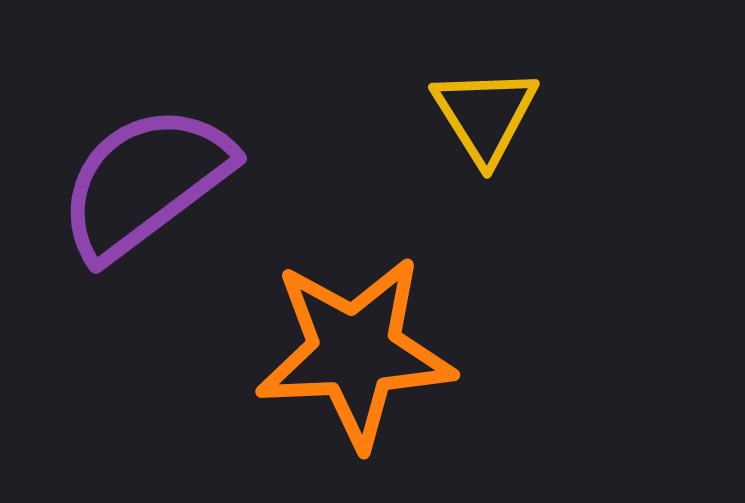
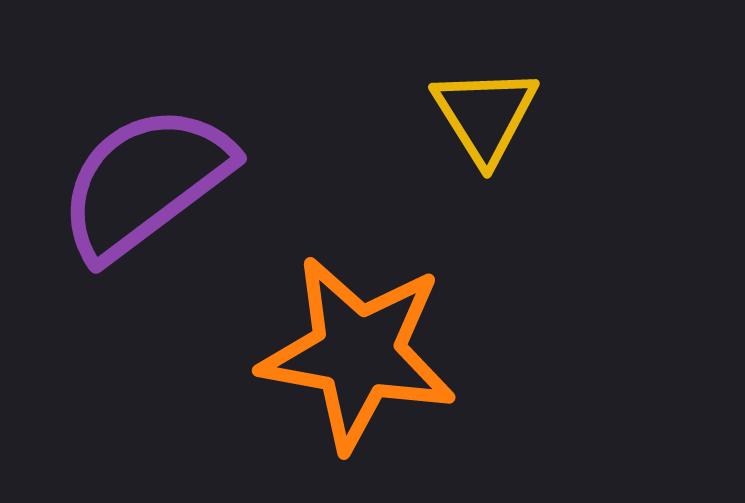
orange star: moved 3 px right, 1 px down; rotated 13 degrees clockwise
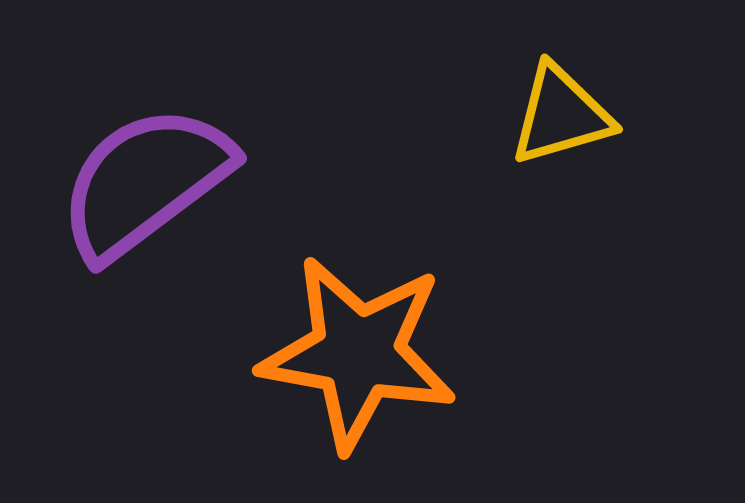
yellow triangle: moved 76 px right; rotated 46 degrees clockwise
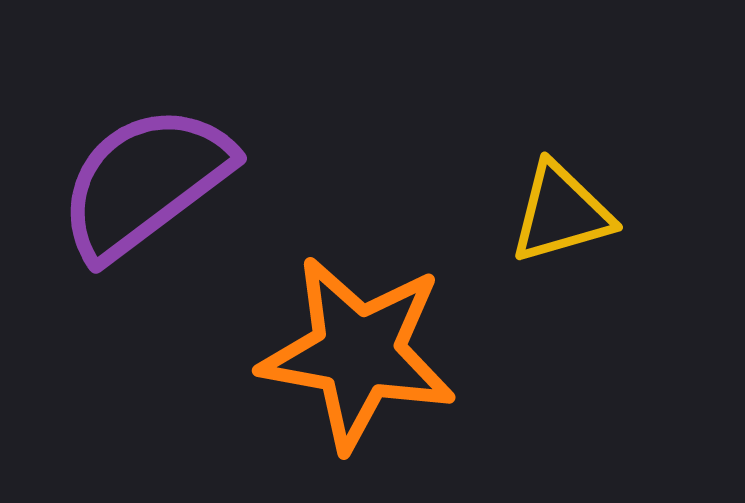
yellow triangle: moved 98 px down
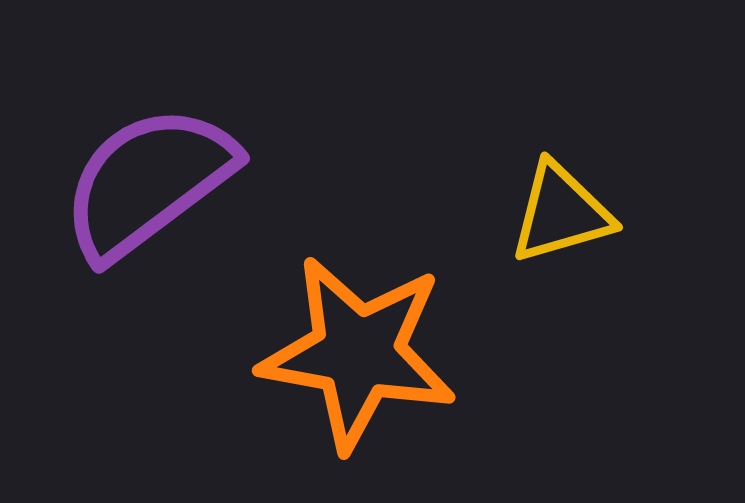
purple semicircle: moved 3 px right
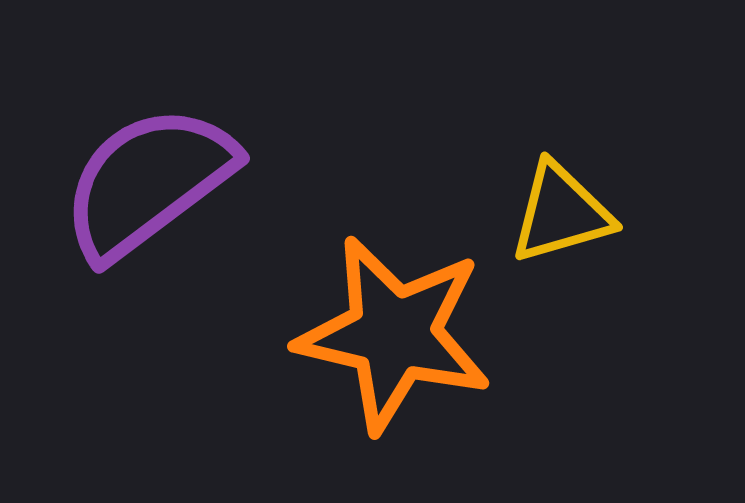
orange star: moved 36 px right, 19 px up; rotated 3 degrees clockwise
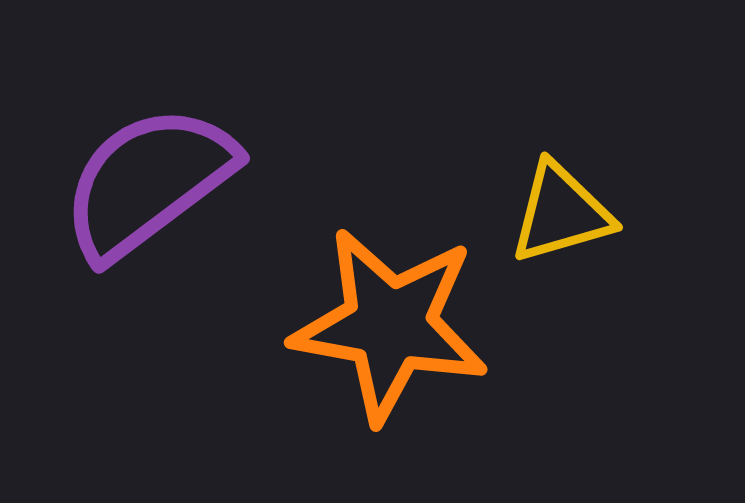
orange star: moved 4 px left, 9 px up; rotated 3 degrees counterclockwise
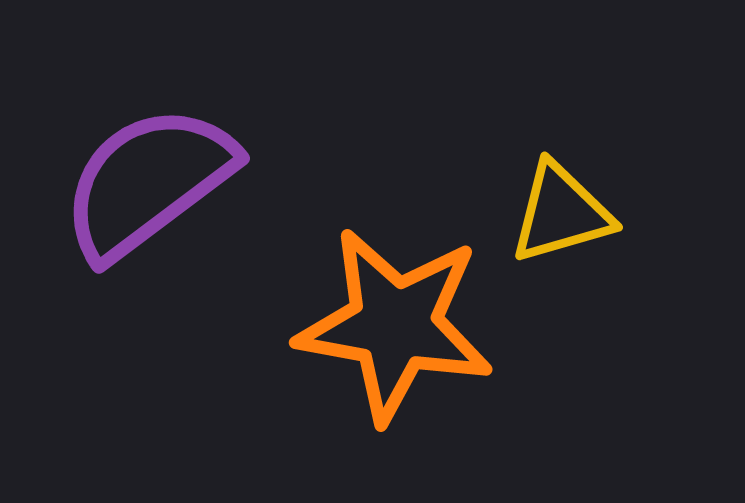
orange star: moved 5 px right
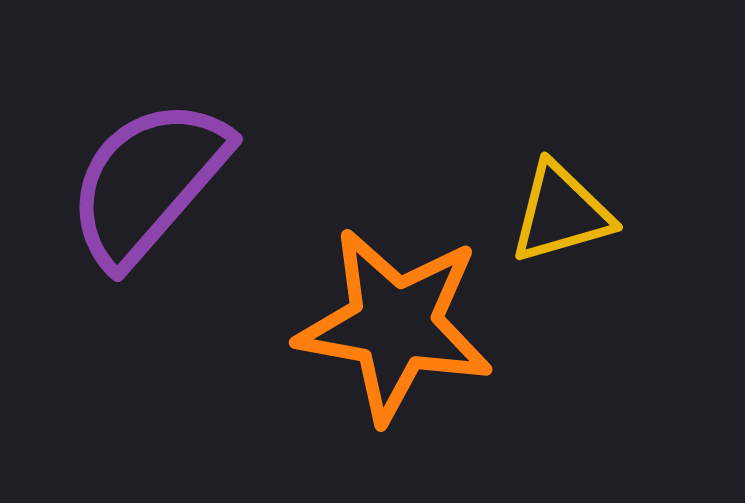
purple semicircle: rotated 12 degrees counterclockwise
